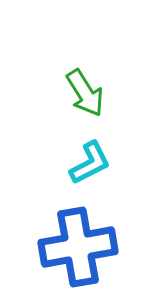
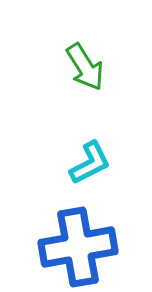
green arrow: moved 26 px up
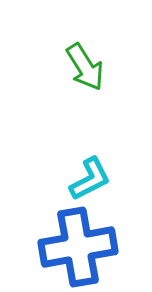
cyan L-shape: moved 16 px down
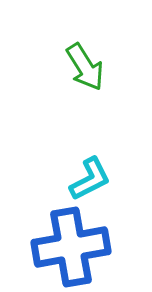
blue cross: moved 7 px left
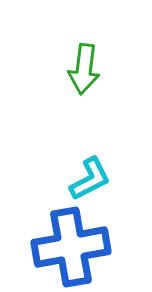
green arrow: moved 1 px left, 2 px down; rotated 39 degrees clockwise
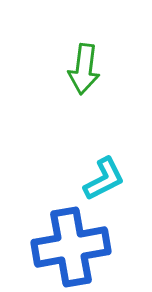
cyan L-shape: moved 14 px right
